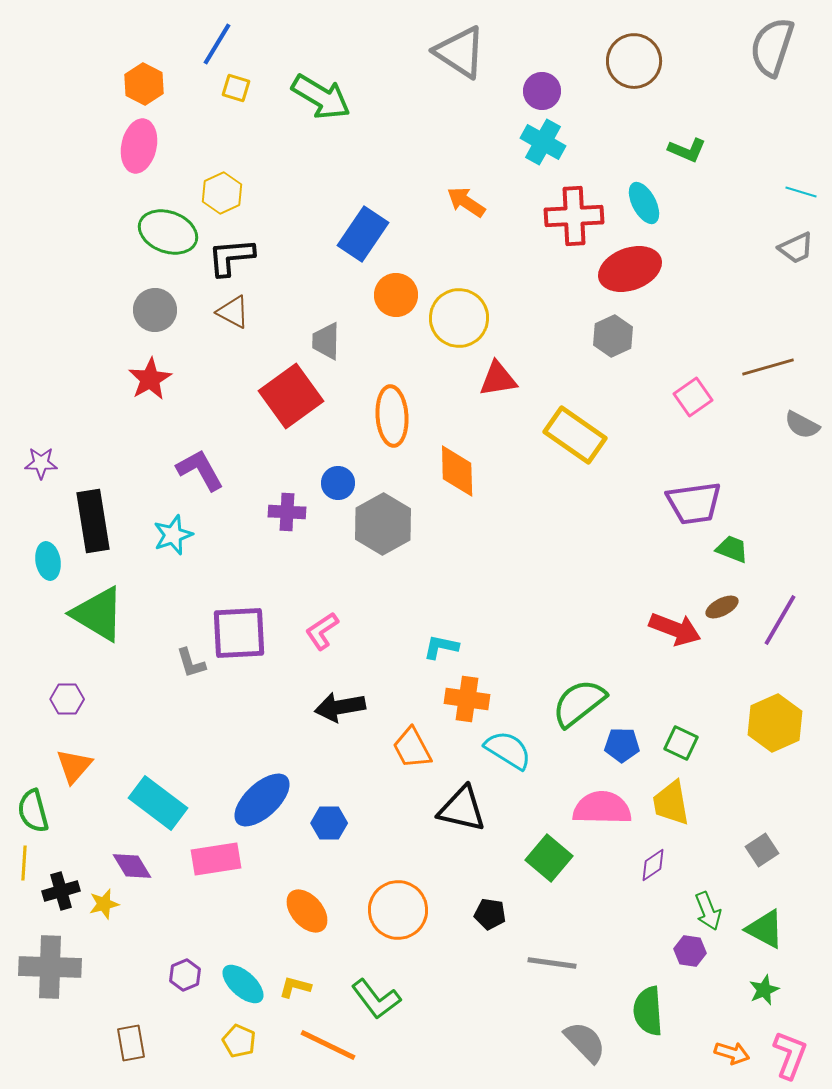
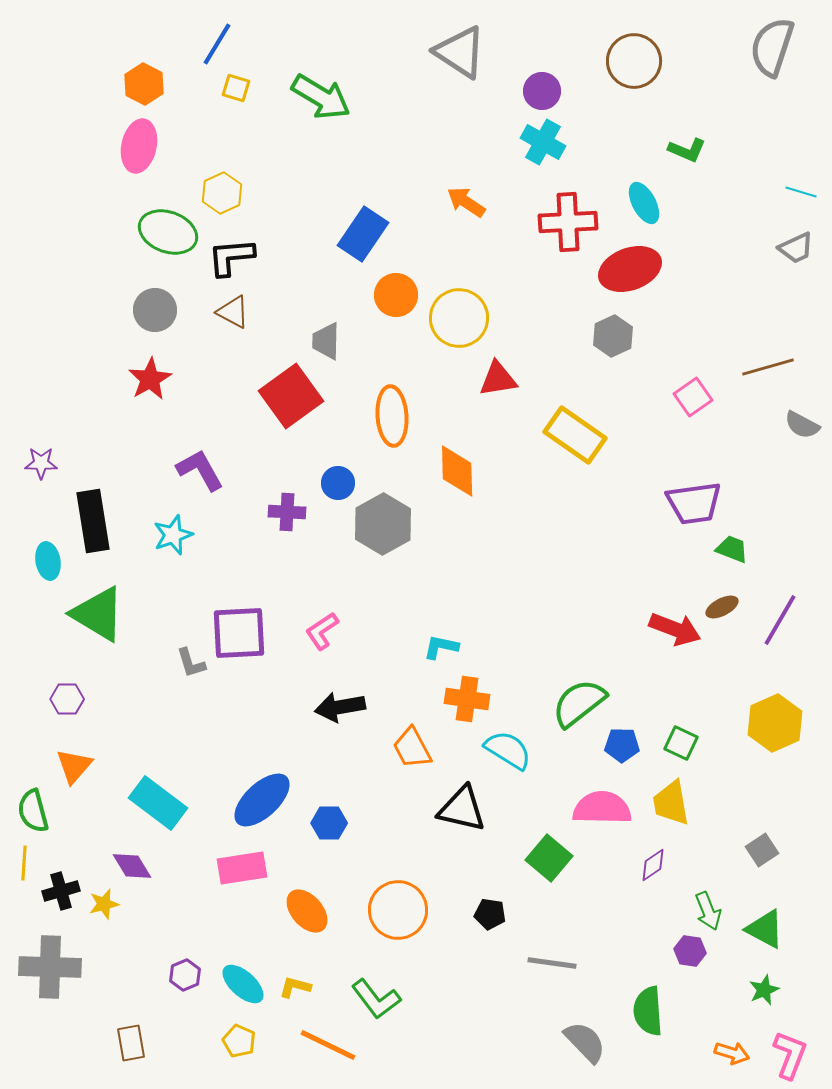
red cross at (574, 216): moved 6 px left, 6 px down
pink rectangle at (216, 859): moved 26 px right, 9 px down
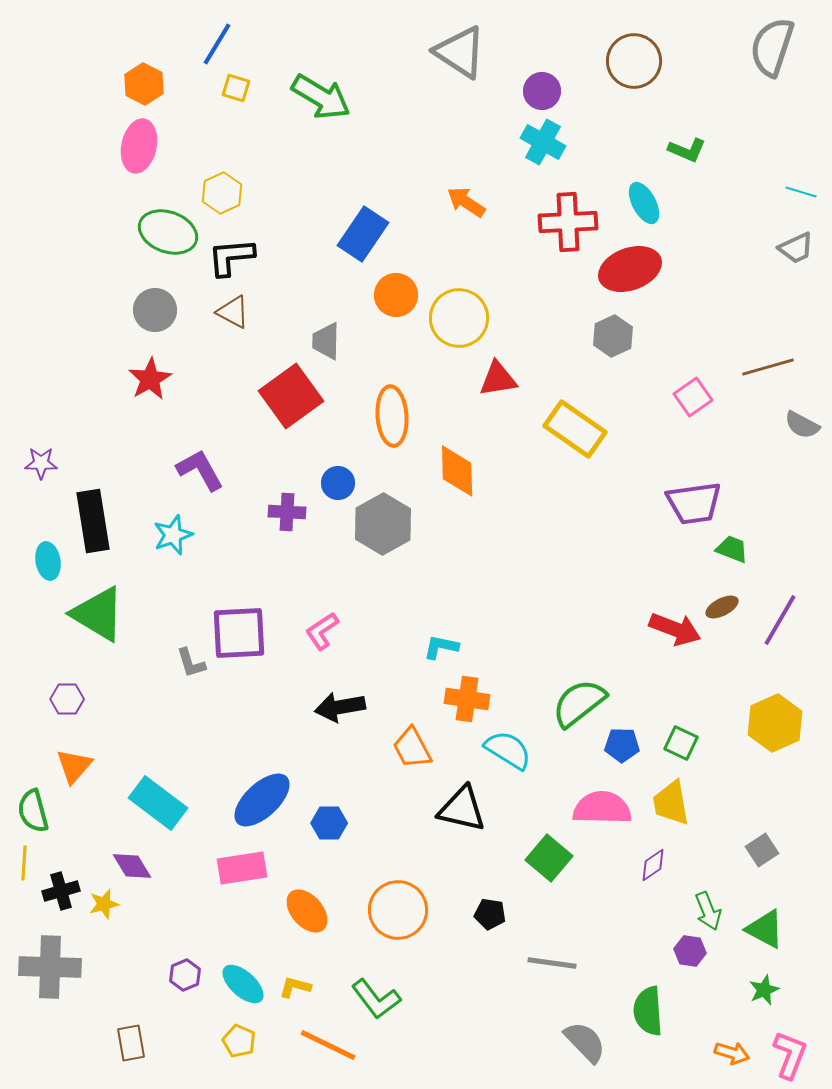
yellow rectangle at (575, 435): moved 6 px up
